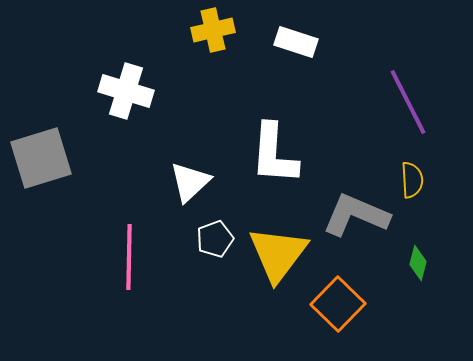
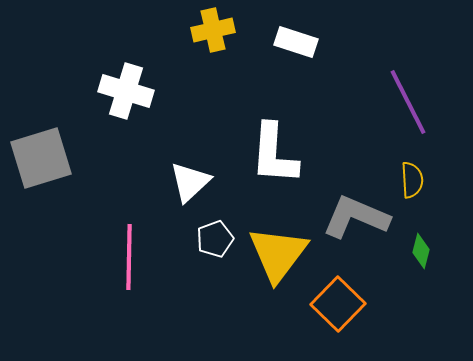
gray L-shape: moved 2 px down
green diamond: moved 3 px right, 12 px up
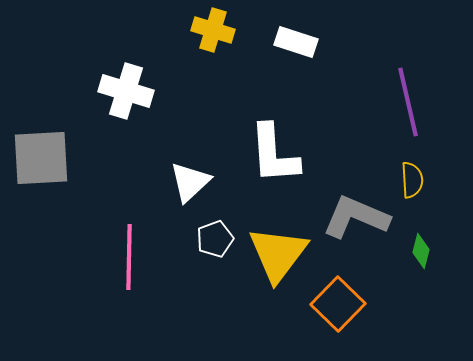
yellow cross: rotated 30 degrees clockwise
purple line: rotated 14 degrees clockwise
white L-shape: rotated 8 degrees counterclockwise
gray square: rotated 14 degrees clockwise
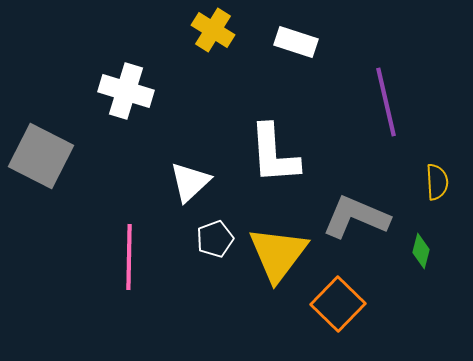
yellow cross: rotated 15 degrees clockwise
purple line: moved 22 px left
gray square: moved 2 px up; rotated 30 degrees clockwise
yellow semicircle: moved 25 px right, 2 px down
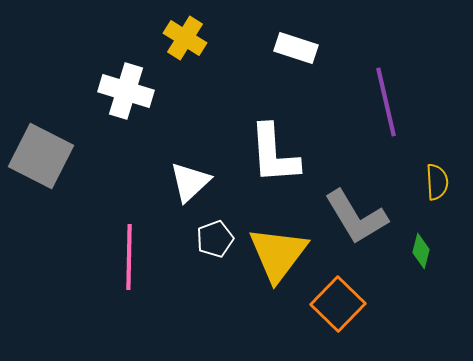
yellow cross: moved 28 px left, 8 px down
white rectangle: moved 6 px down
gray L-shape: rotated 144 degrees counterclockwise
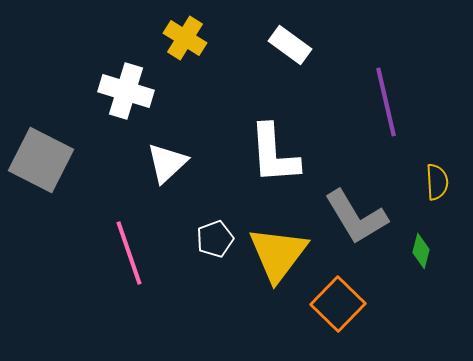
white rectangle: moved 6 px left, 3 px up; rotated 18 degrees clockwise
gray square: moved 4 px down
white triangle: moved 23 px left, 19 px up
pink line: moved 4 px up; rotated 20 degrees counterclockwise
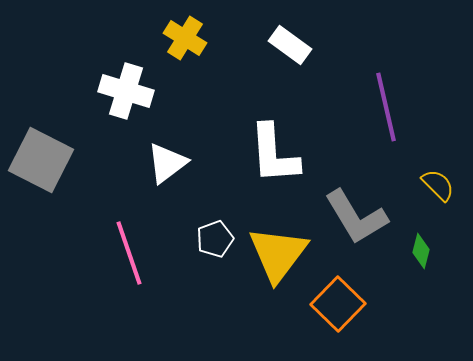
purple line: moved 5 px down
white triangle: rotated 6 degrees clockwise
yellow semicircle: moved 1 px right, 3 px down; rotated 42 degrees counterclockwise
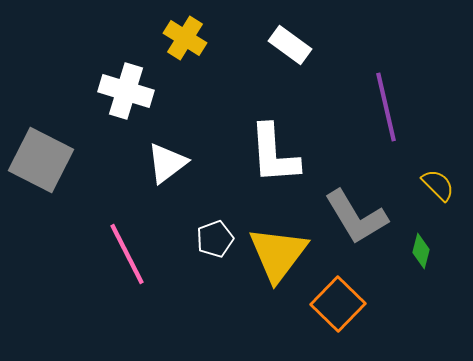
pink line: moved 2 px left, 1 px down; rotated 8 degrees counterclockwise
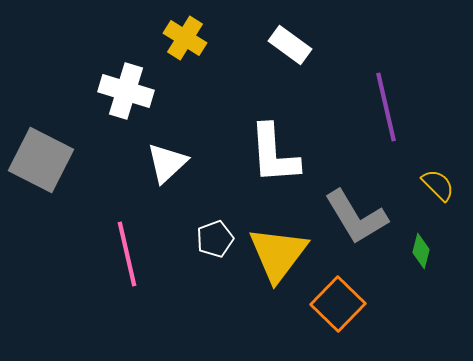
white triangle: rotated 6 degrees counterclockwise
pink line: rotated 14 degrees clockwise
